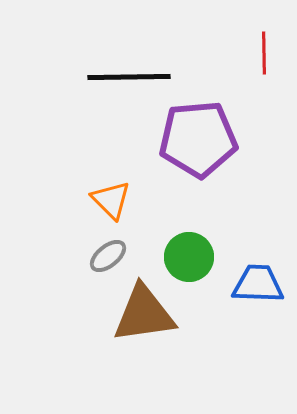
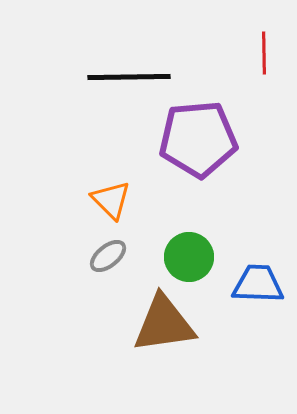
brown triangle: moved 20 px right, 10 px down
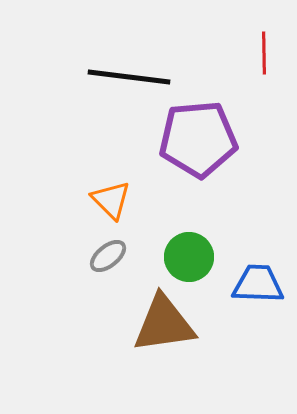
black line: rotated 8 degrees clockwise
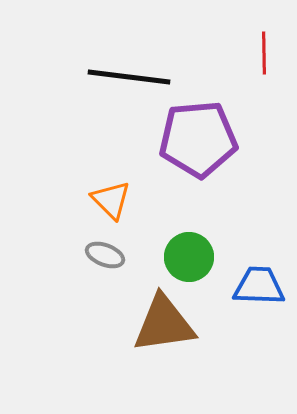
gray ellipse: moved 3 px left, 1 px up; rotated 60 degrees clockwise
blue trapezoid: moved 1 px right, 2 px down
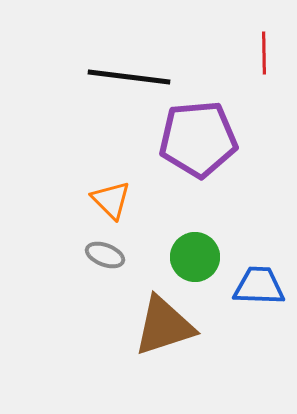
green circle: moved 6 px right
brown triangle: moved 2 px down; rotated 10 degrees counterclockwise
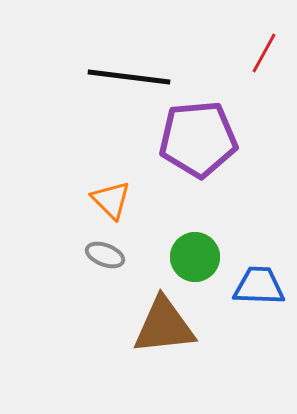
red line: rotated 30 degrees clockwise
brown triangle: rotated 12 degrees clockwise
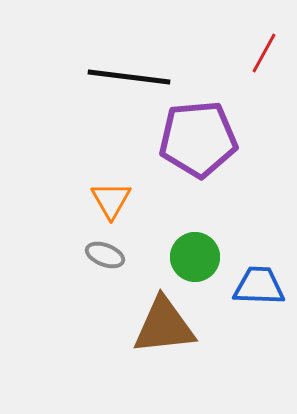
orange triangle: rotated 15 degrees clockwise
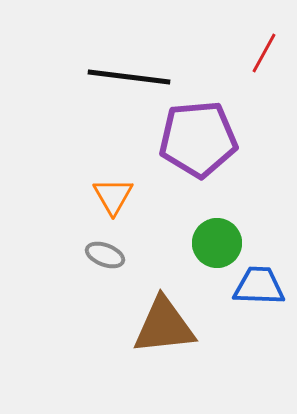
orange triangle: moved 2 px right, 4 px up
green circle: moved 22 px right, 14 px up
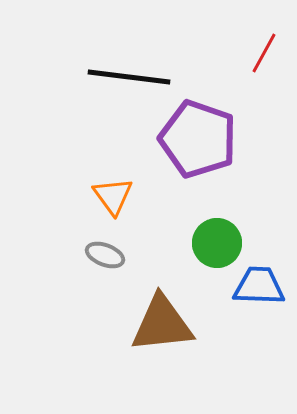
purple pentagon: rotated 24 degrees clockwise
orange triangle: rotated 6 degrees counterclockwise
brown triangle: moved 2 px left, 2 px up
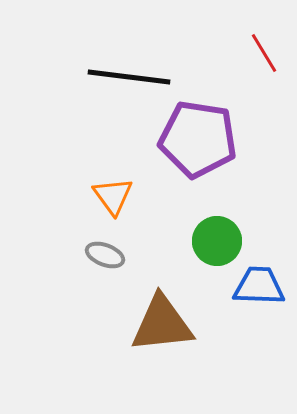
red line: rotated 60 degrees counterclockwise
purple pentagon: rotated 10 degrees counterclockwise
green circle: moved 2 px up
